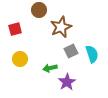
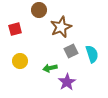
yellow circle: moved 2 px down
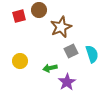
red square: moved 4 px right, 13 px up
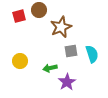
gray square: rotated 16 degrees clockwise
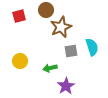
brown circle: moved 7 px right
cyan semicircle: moved 7 px up
purple star: moved 1 px left, 4 px down
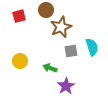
green arrow: rotated 32 degrees clockwise
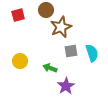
red square: moved 1 px left, 1 px up
cyan semicircle: moved 6 px down
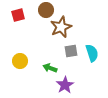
purple star: moved 1 px left, 1 px up
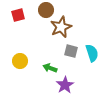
gray square: rotated 24 degrees clockwise
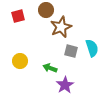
red square: moved 1 px down
cyan semicircle: moved 5 px up
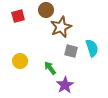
green arrow: rotated 32 degrees clockwise
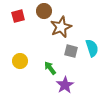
brown circle: moved 2 px left, 1 px down
